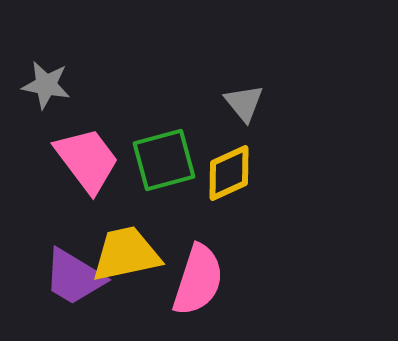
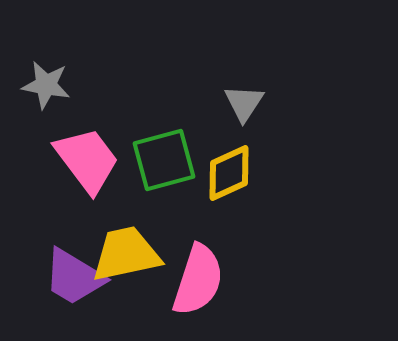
gray triangle: rotated 12 degrees clockwise
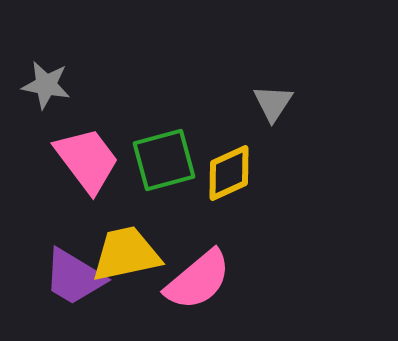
gray triangle: moved 29 px right
pink semicircle: rotated 32 degrees clockwise
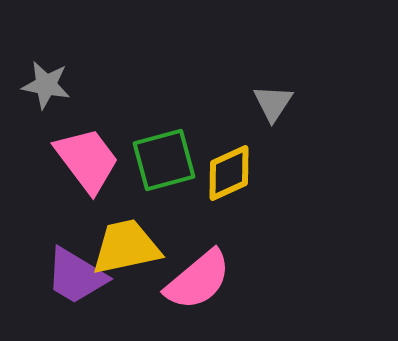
yellow trapezoid: moved 7 px up
purple trapezoid: moved 2 px right, 1 px up
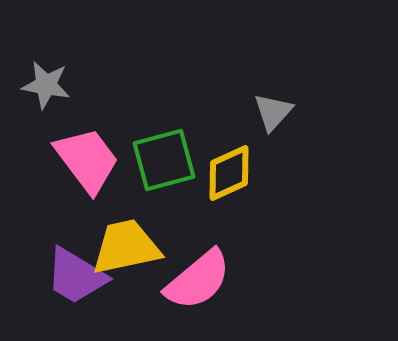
gray triangle: moved 9 px down; rotated 9 degrees clockwise
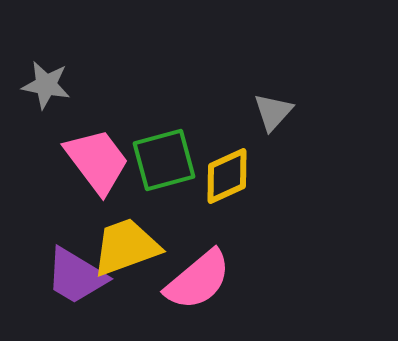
pink trapezoid: moved 10 px right, 1 px down
yellow diamond: moved 2 px left, 3 px down
yellow trapezoid: rotated 8 degrees counterclockwise
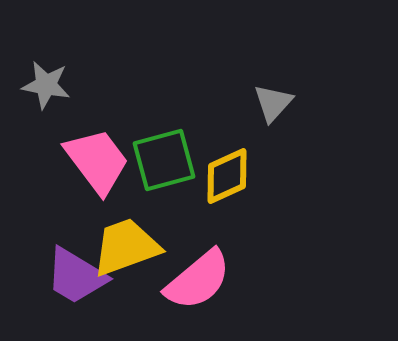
gray triangle: moved 9 px up
